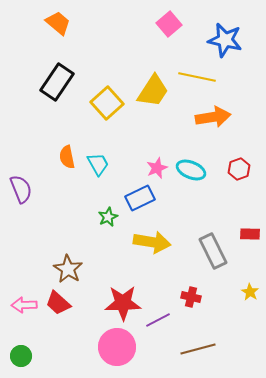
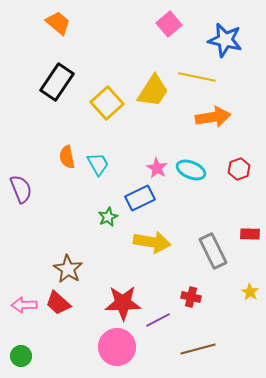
pink star: rotated 20 degrees counterclockwise
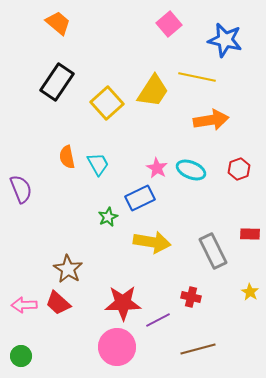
orange arrow: moved 2 px left, 3 px down
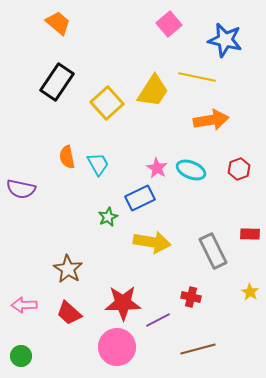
purple semicircle: rotated 124 degrees clockwise
red trapezoid: moved 11 px right, 10 px down
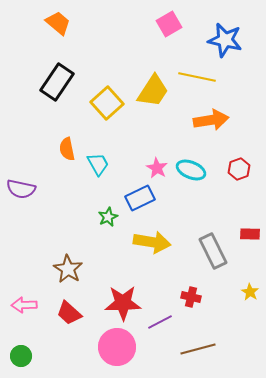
pink square: rotated 10 degrees clockwise
orange semicircle: moved 8 px up
purple line: moved 2 px right, 2 px down
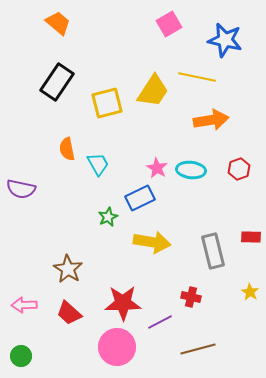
yellow square: rotated 28 degrees clockwise
cyan ellipse: rotated 16 degrees counterclockwise
red rectangle: moved 1 px right, 3 px down
gray rectangle: rotated 12 degrees clockwise
